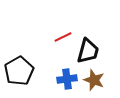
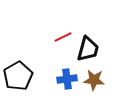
black trapezoid: moved 2 px up
black pentagon: moved 1 px left, 5 px down
brown star: rotated 15 degrees counterclockwise
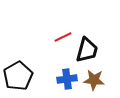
black trapezoid: moved 1 px left, 1 px down
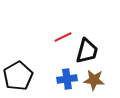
black trapezoid: moved 1 px down
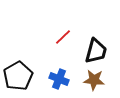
red line: rotated 18 degrees counterclockwise
black trapezoid: moved 9 px right
blue cross: moved 8 px left; rotated 30 degrees clockwise
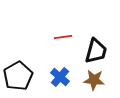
red line: rotated 36 degrees clockwise
blue cross: moved 1 px right, 2 px up; rotated 18 degrees clockwise
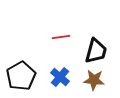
red line: moved 2 px left
black pentagon: moved 3 px right
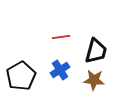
blue cross: moved 7 px up; rotated 18 degrees clockwise
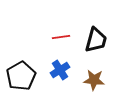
black trapezoid: moved 11 px up
